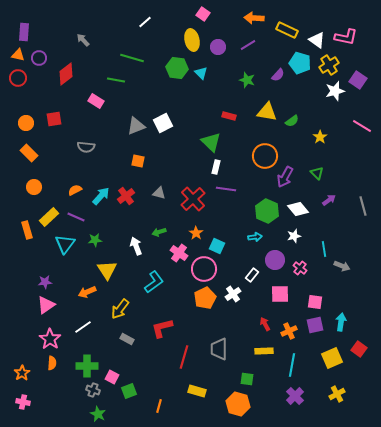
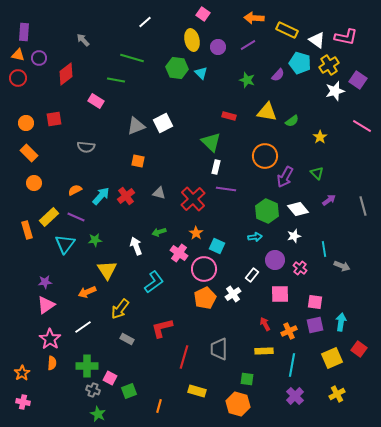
orange circle at (34, 187): moved 4 px up
pink square at (112, 377): moved 2 px left, 1 px down
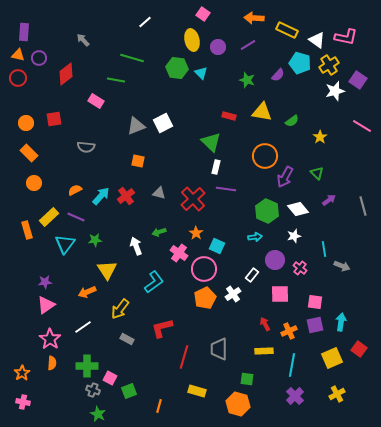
yellow triangle at (267, 112): moved 5 px left
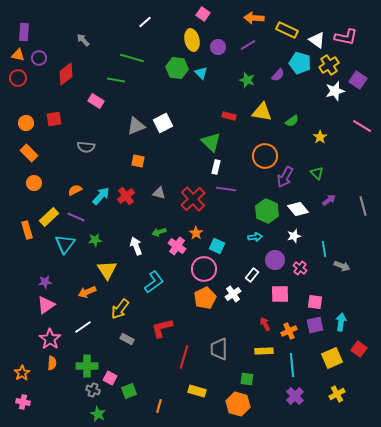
pink cross at (179, 253): moved 2 px left, 7 px up
cyan line at (292, 365): rotated 15 degrees counterclockwise
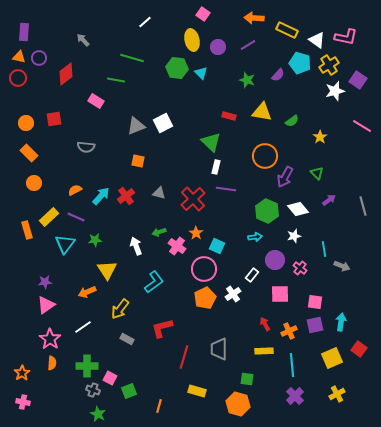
orange triangle at (18, 55): moved 1 px right, 2 px down
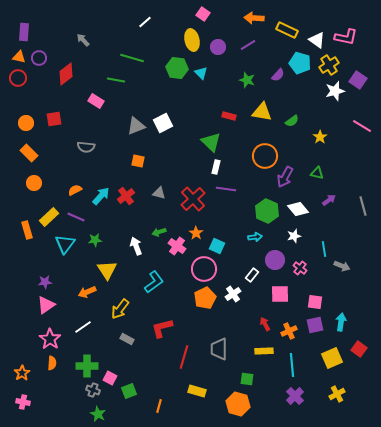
green triangle at (317, 173): rotated 32 degrees counterclockwise
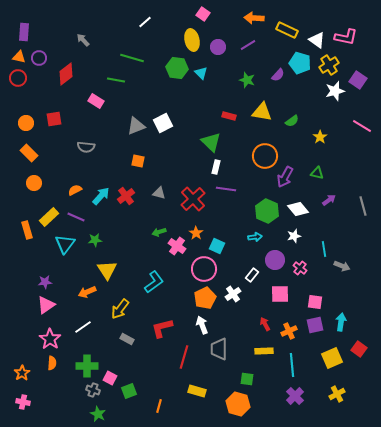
white arrow at (136, 246): moved 66 px right, 79 px down
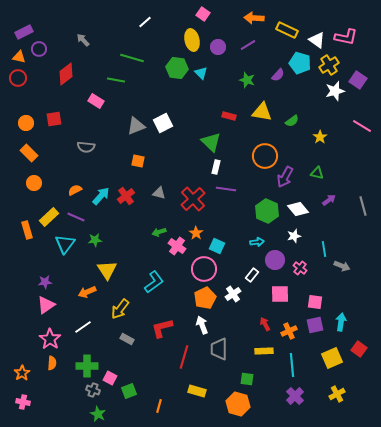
purple rectangle at (24, 32): rotated 60 degrees clockwise
purple circle at (39, 58): moved 9 px up
cyan arrow at (255, 237): moved 2 px right, 5 px down
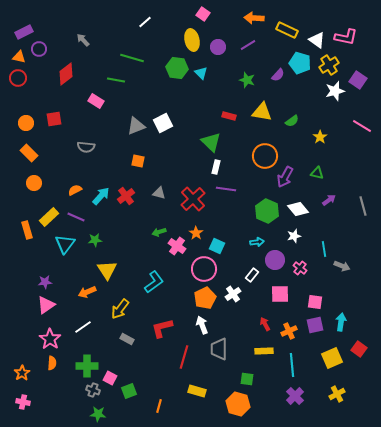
green star at (98, 414): rotated 21 degrees counterclockwise
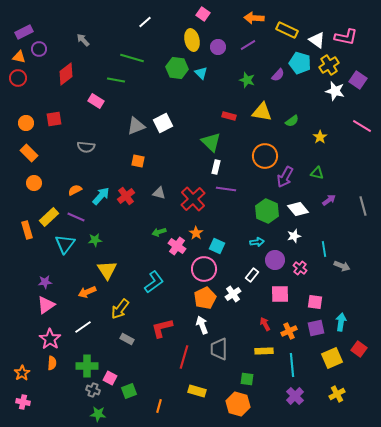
white star at (335, 91): rotated 30 degrees clockwise
purple square at (315, 325): moved 1 px right, 3 px down
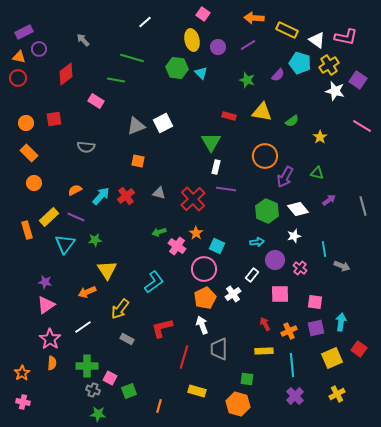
green triangle at (211, 142): rotated 15 degrees clockwise
purple star at (45, 282): rotated 16 degrees clockwise
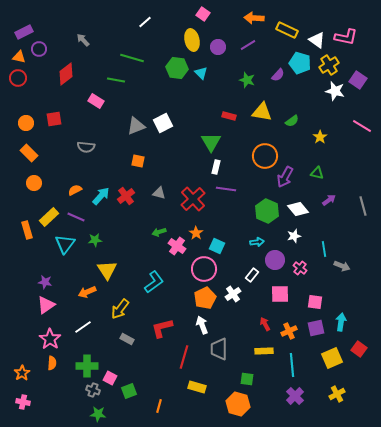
yellow rectangle at (197, 391): moved 4 px up
